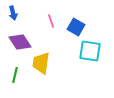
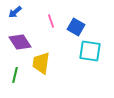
blue arrow: moved 2 px right, 1 px up; rotated 64 degrees clockwise
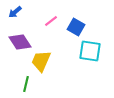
pink line: rotated 72 degrees clockwise
yellow trapezoid: moved 2 px up; rotated 15 degrees clockwise
green line: moved 11 px right, 9 px down
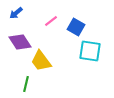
blue arrow: moved 1 px right, 1 px down
yellow trapezoid: rotated 60 degrees counterclockwise
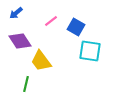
purple diamond: moved 1 px up
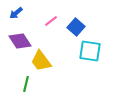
blue square: rotated 12 degrees clockwise
